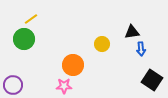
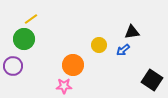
yellow circle: moved 3 px left, 1 px down
blue arrow: moved 18 px left, 1 px down; rotated 56 degrees clockwise
purple circle: moved 19 px up
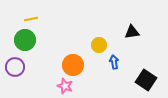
yellow line: rotated 24 degrees clockwise
green circle: moved 1 px right, 1 px down
blue arrow: moved 9 px left, 12 px down; rotated 120 degrees clockwise
purple circle: moved 2 px right, 1 px down
black square: moved 6 px left
pink star: moved 1 px right; rotated 21 degrees clockwise
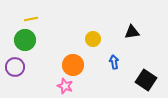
yellow circle: moved 6 px left, 6 px up
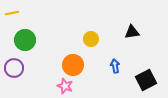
yellow line: moved 19 px left, 6 px up
yellow circle: moved 2 px left
blue arrow: moved 1 px right, 4 px down
purple circle: moved 1 px left, 1 px down
black square: rotated 30 degrees clockwise
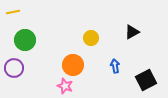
yellow line: moved 1 px right, 1 px up
black triangle: rotated 21 degrees counterclockwise
yellow circle: moved 1 px up
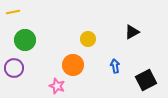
yellow circle: moved 3 px left, 1 px down
pink star: moved 8 px left
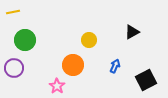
yellow circle: moved 1 px right, 1 px down
blue arrow: rotated 32 degrees clockwise
pink star: rotated 14 degrees clockwise
